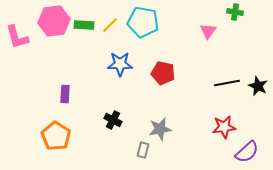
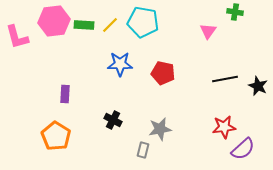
black line: moved 2 px left, 4 px up
purple semicircle: moved 4 px left, 3 px up
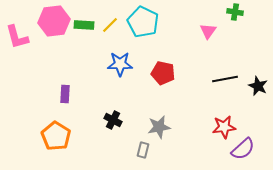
cyan pentagon: rotated 16 degrees clockwise
gray star: moved 1 px left, 2 px up
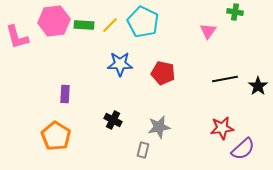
black star: rotated 12 degrees clockwise
red star: moved 2 px left, 1 px down
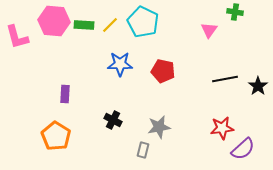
pink hexagon: rotated 12 degrees clockwise
pink triangle: moved 1 px right, 1 px up
red pentagon: moved 2 px up
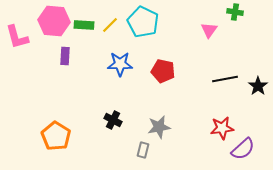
purple rectangle: moved 38 px up
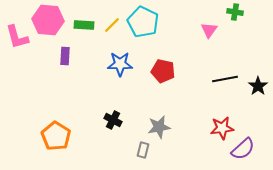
pink hexagon: moved 6 px left, 1 px up
yellow line: moved 2 px right
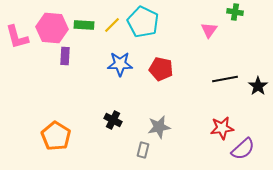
pink hexagon: moved 4 px right, 8 px down
red pentagon: moved 2 px left, 2 px up
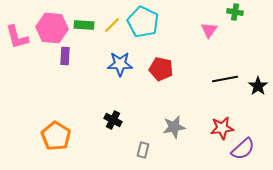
gray star: moved 15 px right
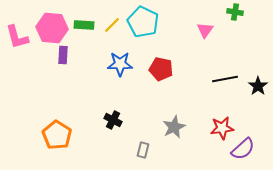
pink triangle: moved 4 px left
purple rectangle: moved 2 px left, 1 px up
gray star: rotated 15 degrees counterclockwise
orange pentagon: moved 1 px right, 1 px up
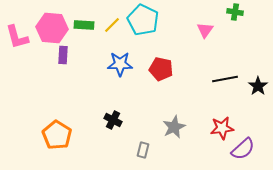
cyan pentagon: moved 2 px up
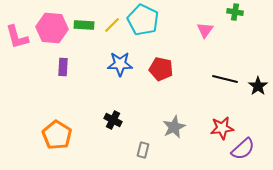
purple rectangle: moved 12 px down
black line: rotated 25 degrees clockwise
